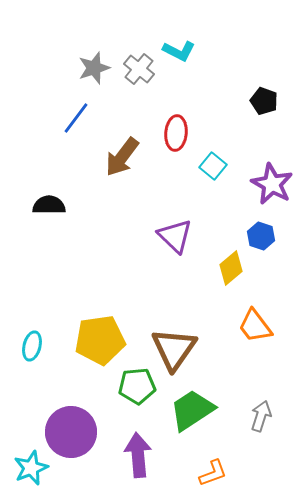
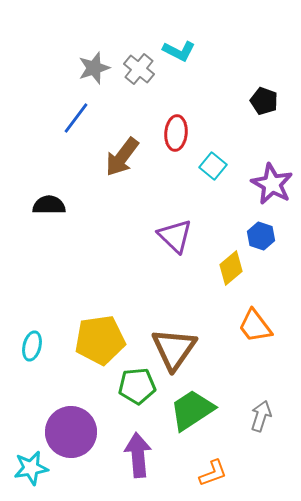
cyan star: rotated 12 degrees clockwise
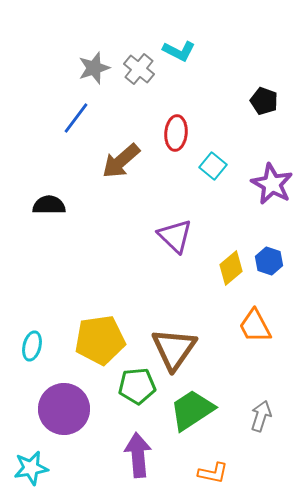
brown arrow: moved 1 px left, 4 px down; rotated 12 degrees clockwise
blue hexagon: moved 8 px right, 25 px down
orange trapezoid: rotated 9 degrees clockwise
purple circle: moved 7 px left, 23 px up
orange L-shape: rotated 32 degrees clockwise
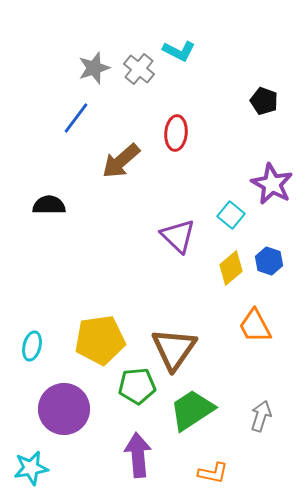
cyan square: moved 18 px right, 49 px down
purple triangle: moved 3 px right
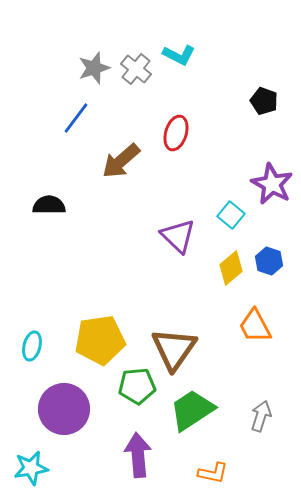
cyan L-shape: moved 4 px down
gray cross: moved 3 px left
red ellipse: rotated 12 degrees clockwise
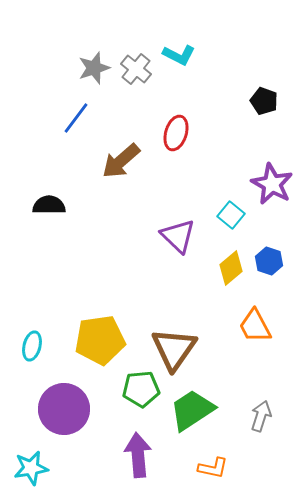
green pentagon: moved 4 px right, 3 px down
orange L-shape: moved 5 px up
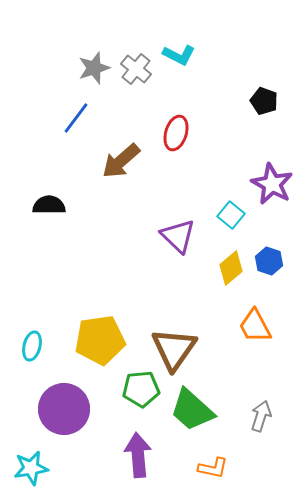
green trapezoid: rotated 105 degrees counterclockwise
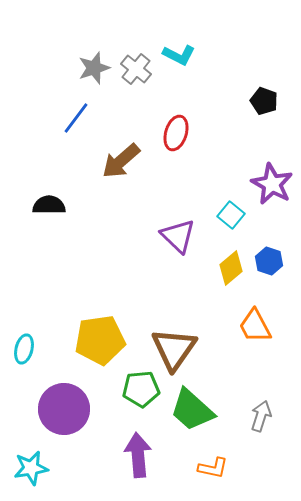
cyan ellipse: moved 8 px left, 3 px down
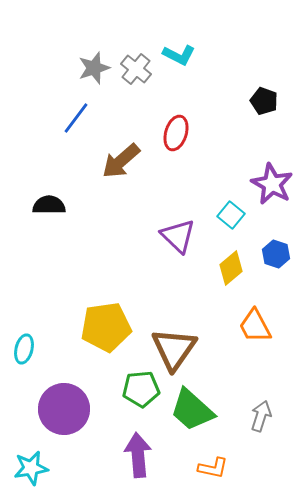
blue hexagon: moved 7 px right, 7 px up
yellow pentagon: moved 6 px right, 13 px up
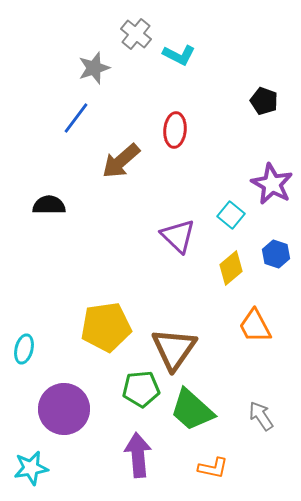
gray cross: moved 35 px up
red ellipse: moved 1 px left, 3 px up; rotated 12 degrees counterclockwise
gray arrow: rotated 52 degrees counterclockwise
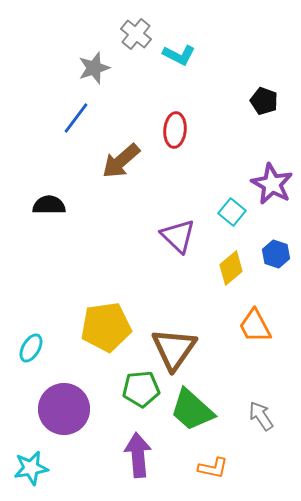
cyan square: moved 1 px right, 3 px up
cyan ellipse: moved 7 px right, 1 px up; rotated 16 degrees clockwise
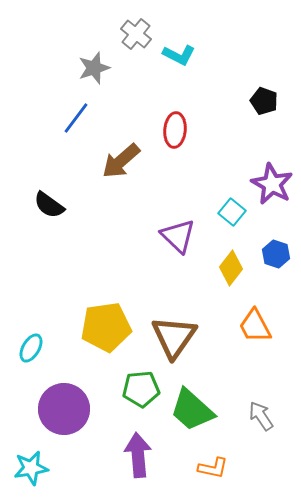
black semicircle: rotated 144 degrees counterclockwise
yellow diamond: rotated 12 degrees counterclockwise
brown triangle: moved 12 px up
